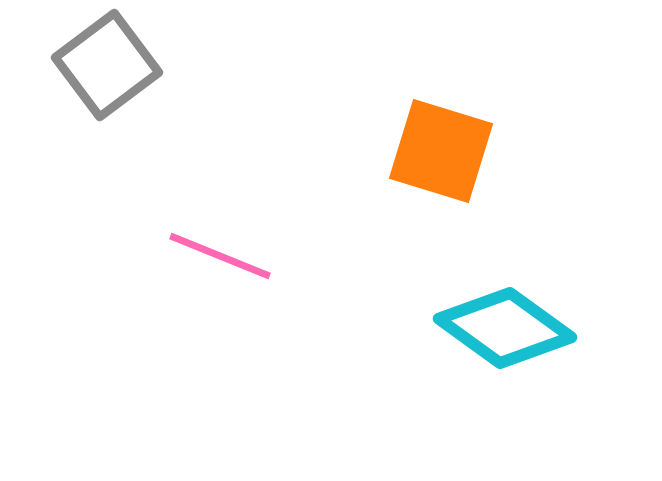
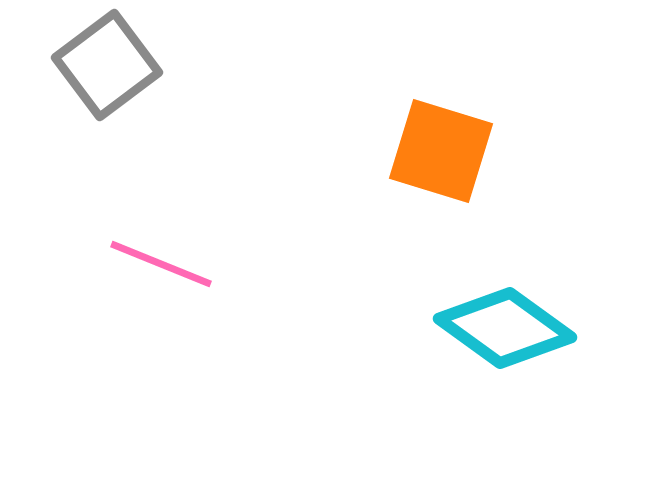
pink line: moved 59 px left, 8 px down
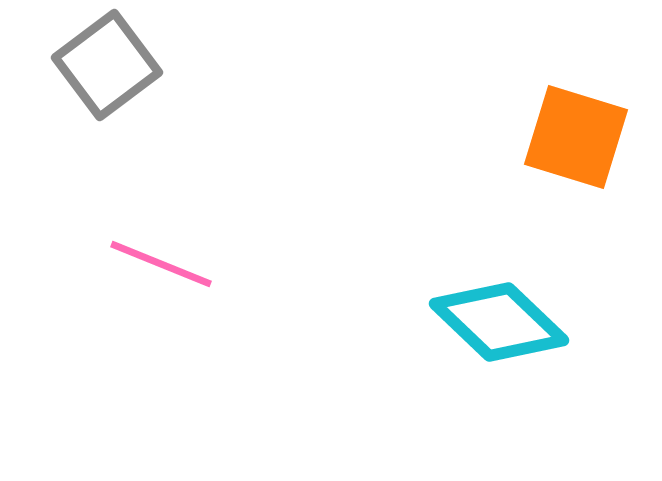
orange square: moved 135 px right, 14 px up
cyan diamond: moved 6 px left, 6 px up; rotated 8 degrees clockwise
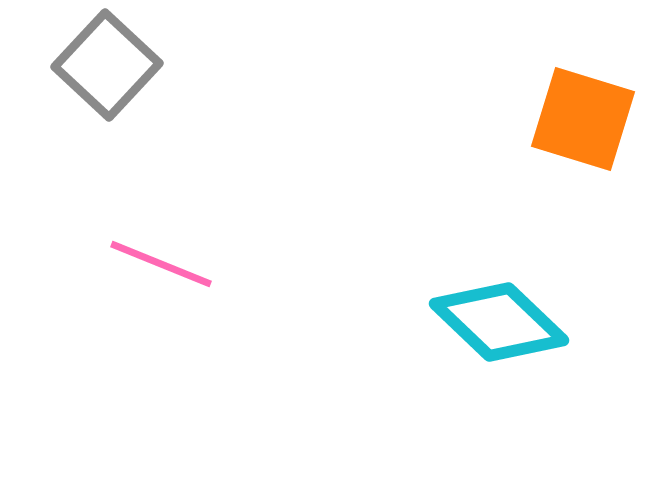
gray square: rotated 10 degrees counterclockwise
orange square: moved 7 px right, 18 px up
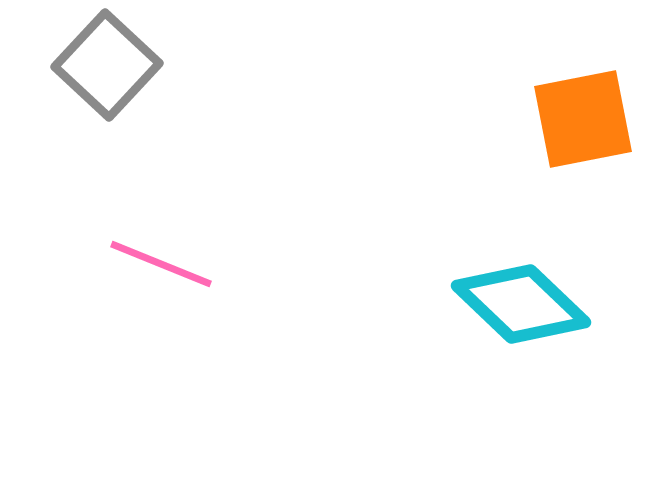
orange square: rotated 28 degrees counterclockwise
cyan diamond: moved 22 px right, 18 px up
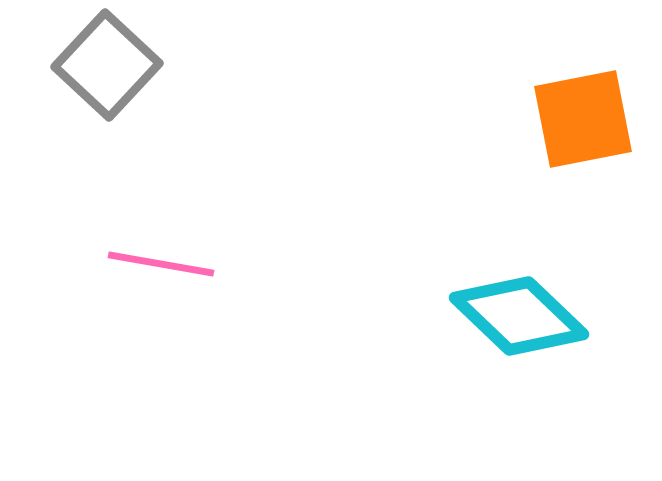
pink line: rotated 12 degrees counterclockwise
cyan diamond: moved 2 px left, 12 px down
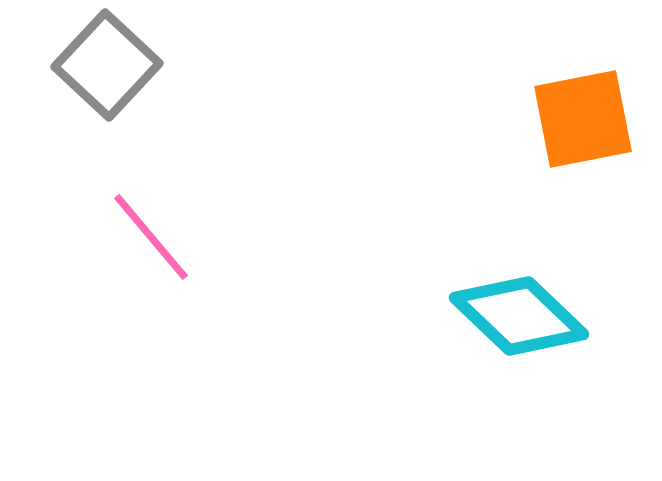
pink line: moved 10 px left, 27 px up; rotated 40 degrees clockwise
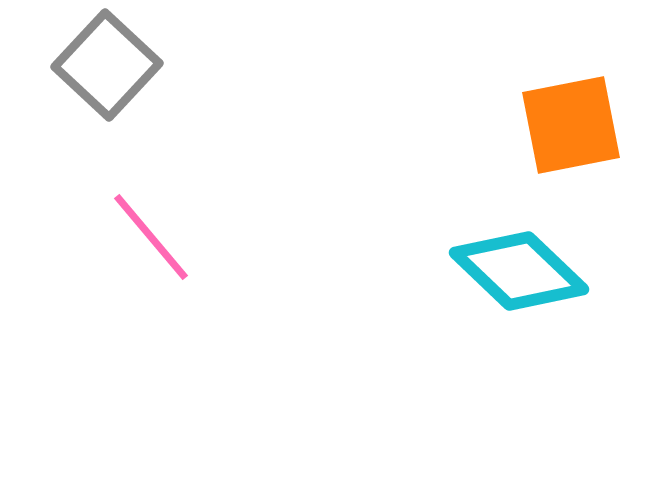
orange square: moved 12 px left, 6 px down
cyan diamond: moved 45 px up
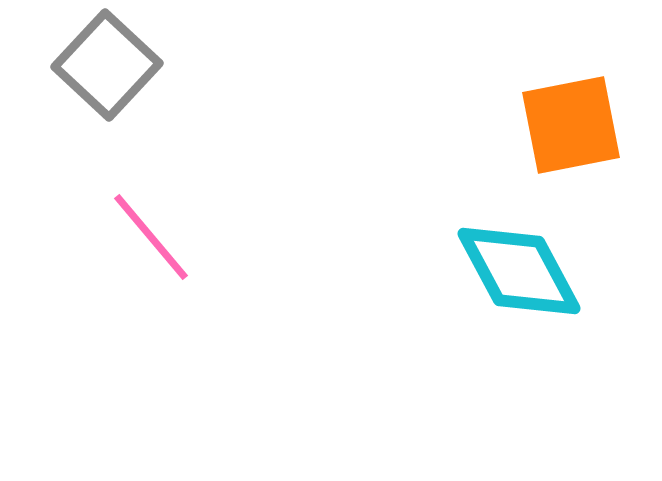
cyan diamond: rotated 18 degrees clockwise
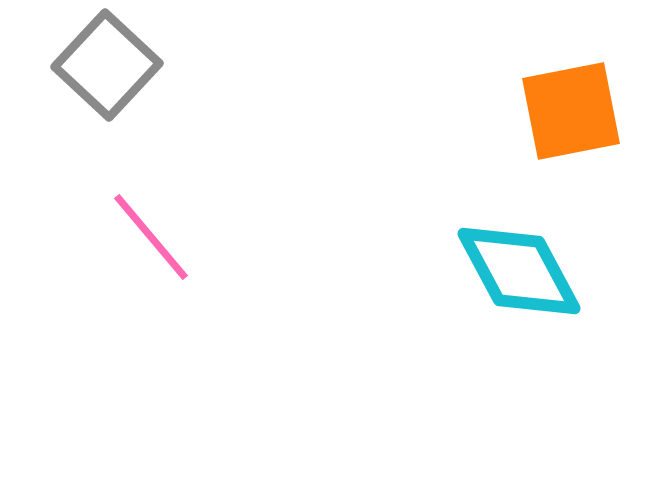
orange square: moved 14 px up
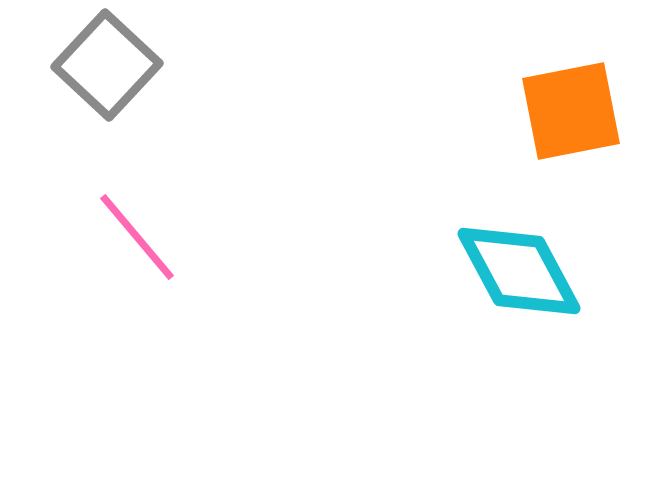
pink line: moved 14 px left
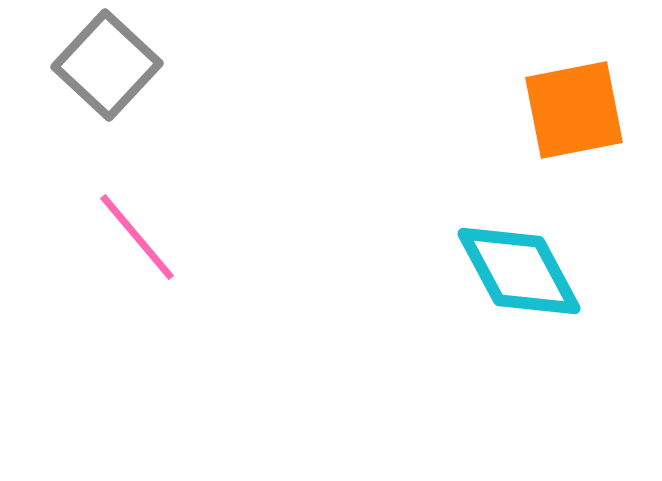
orange square: moved 3 px right, 1 px up
